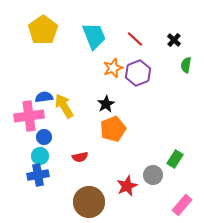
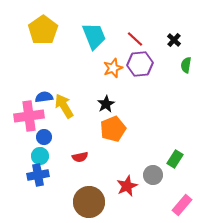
purple hexagon: moved 2 px right, 9 px up; rotated 15 degrees clockwise
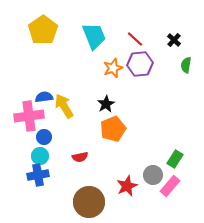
pink rectangle: moved 12 px left, 19 px up
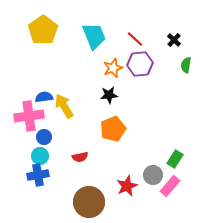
black star: moved 3 px right, 9 px up; rotated 24 degrees clockwise
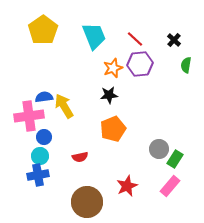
gray circle: moved 6 px right, 26 px up
brown circle: moved 2 px left
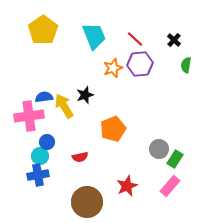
black star: moved 24 px left; rotated 12 degrees counterclockwise
blue circle: moved 3 px right, 5 px down
